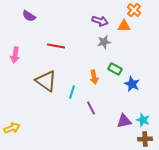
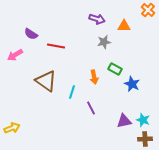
orange cross: moved 14 px right
purple semicircle: moved 2 px right, 18 px down
purple arrow: moved 3 px left, 2 px up
pink arrow: rotated 49 degrees clockwise
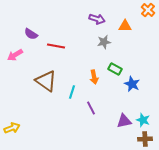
orange triangle: moved 1 px right
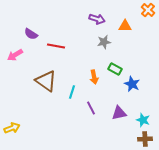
purple triangle: moved 5 px left, 8 px up
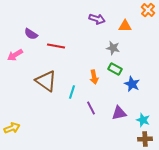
gray star: moved 9 px right, 6 px down; rotated 24 degrees clockwise
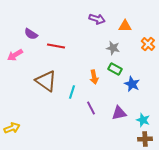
orange cross: moved 34 px down
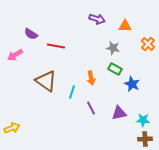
orange arrow: moved 3 px left, 1 px down
cyan star: rotated 16 degrees counterclockwise
